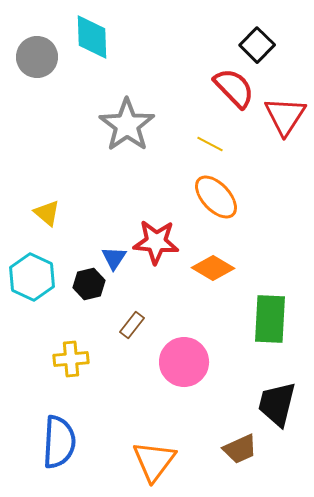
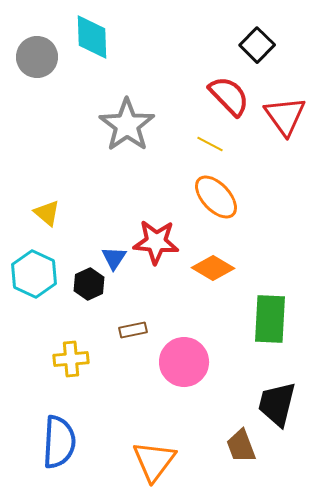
red semicircle: moved 5 px left, 8 px down
red triangle: rotated 9 degrees counterclockwise
cyan hexagon: moved 2 px right, 3 px up
black hexagon: rotated 12 degrees counterclockwise
brown rectangle: moved 1 px right, 5 px down; rotated 40 degrees clockwise
brown trapezoid: moved 1 px right, 3 px up; rotated 93 degrees clockwise
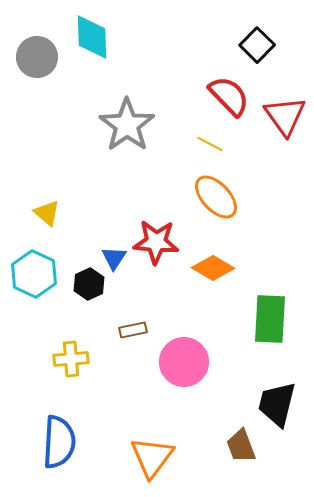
orange triangle: moved 2 px left, 4 px up
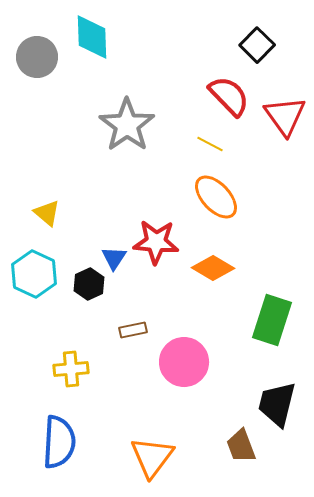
green rectangle: moved 2 px right, 1 px down; rotated 15 degrees clockwise
yellow cross: moved 10 px down
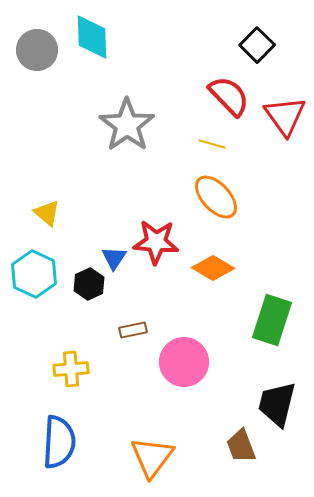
gray circle: moved 7 px up
yellow line: moved 2 px right; rotated 12 degrees counterclockwise
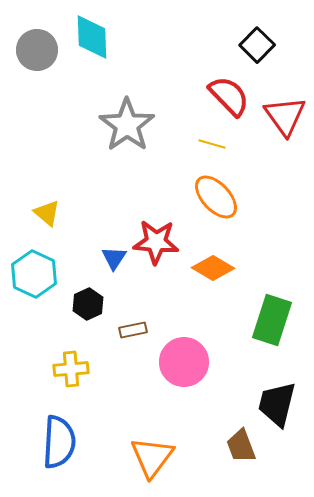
black hexagon: moved 1 px left, 20 px down
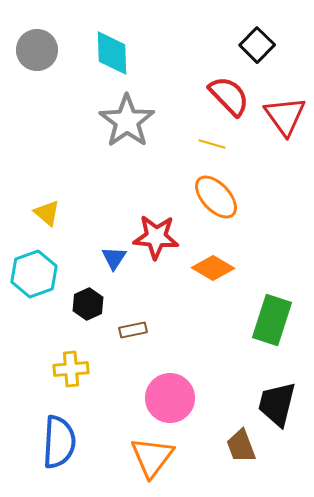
cyan diamond: moved 20 px right, 16 px down
gray star: moved 4 px up
red star: moved 5 px up
cyan hexagon: rotated 15 degrees clockwise
pink circle: moved 14 px left, 36 px down
